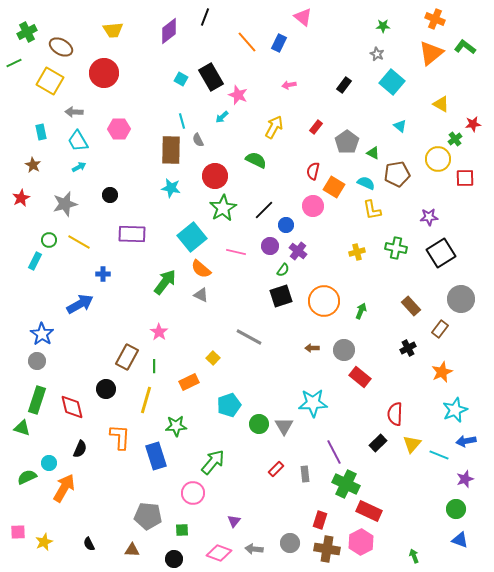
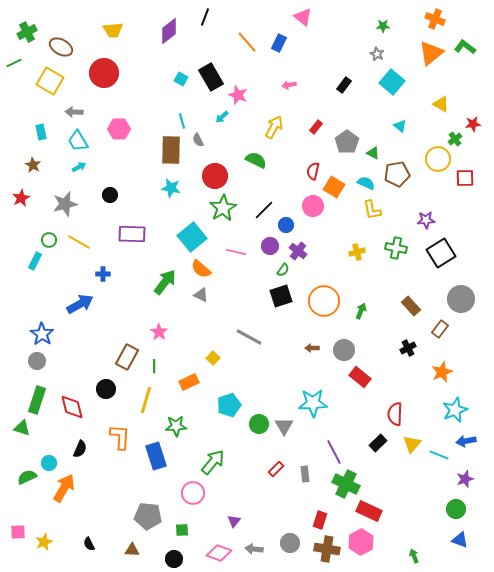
purple star at (429, 217): moved 3 px left, 3 px down
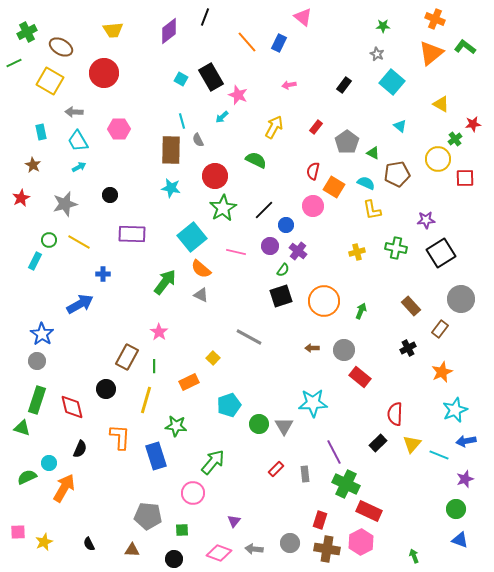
green star at (176, 426): rotated 10 degrees clockwise
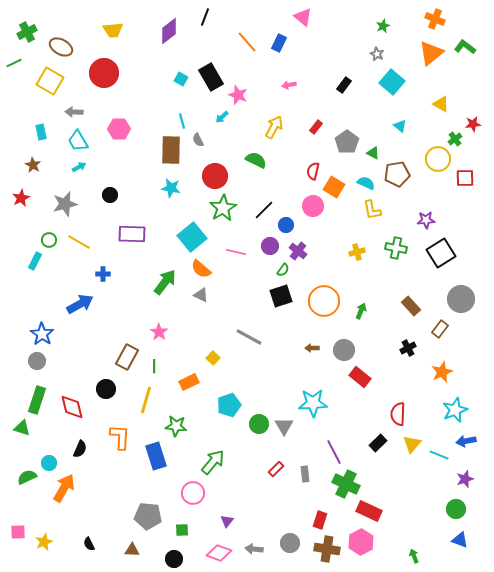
green star at (383, 26): rotated 24 degrees counterclockwise
red semicircle at (395, 414): moved 3 px right
purple triangle at (234, 521): moved 7 px left
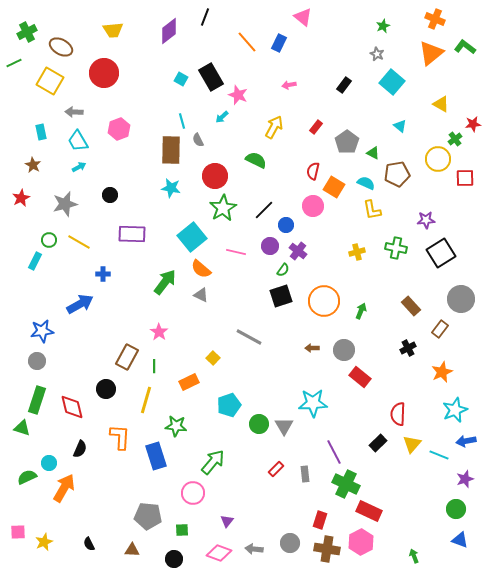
pink hexagon at (119, 129): rotated 20 degrees counterclockwise
blue star at (42, 334): moved 3 px up; rotated 30 degrees clockwise
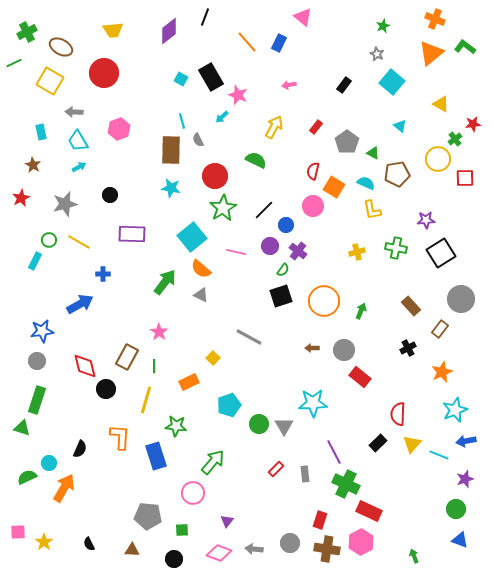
red diamond at (72, 407): moved 13 px right, 41 px up
yellow star at (44, 542): rotated 12 degrees counterclockwise
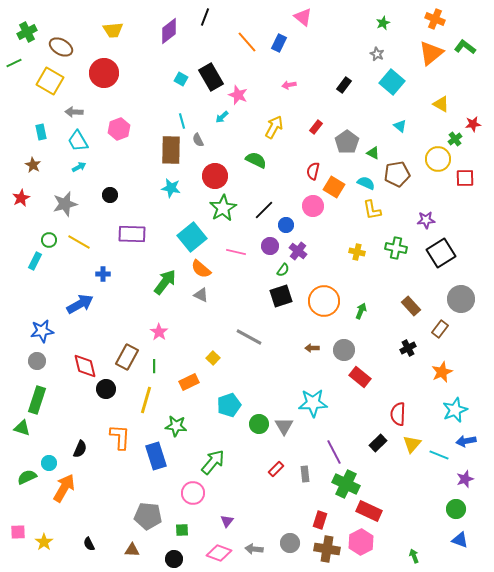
green star at (383, 26): moved 3 px up
yellow cross at (357, 252): rotated 28 degrees clockwise
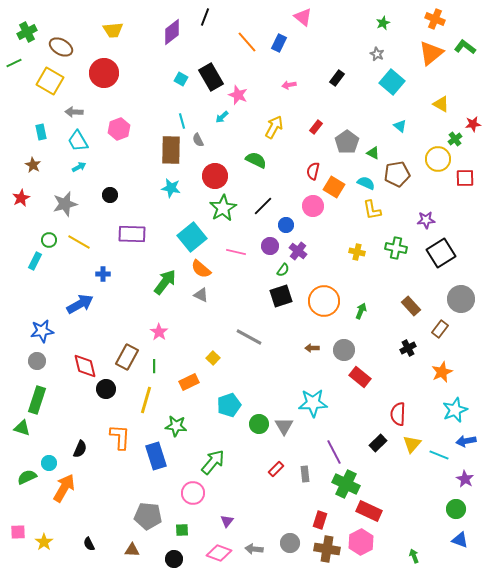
purple diamond at (169, 31): moved 3 px right, 1 px down
black rectangle at (344, 85): moved 7 px left, 7 px up
black line at (264, 210): moved 1 px left, 4 px up
purple star at (465, 479): rotated 24 degrees counterclockwise
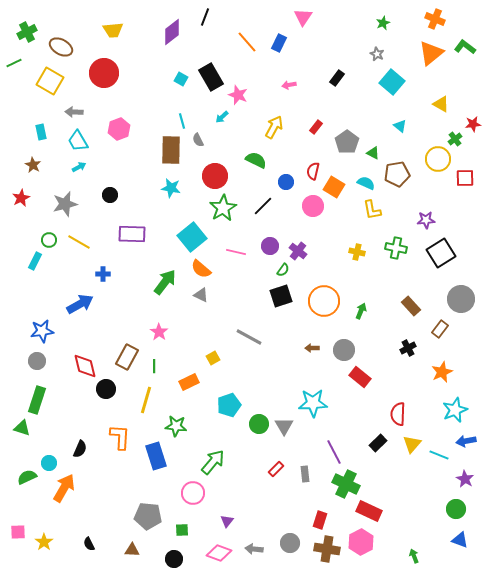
pink triangle at (303, 17): rotated 24 degrees clockwise
blue circle at (286, 225): moved 43 px up
yellow square at (213, 358): rotated 16 degrees clockwise
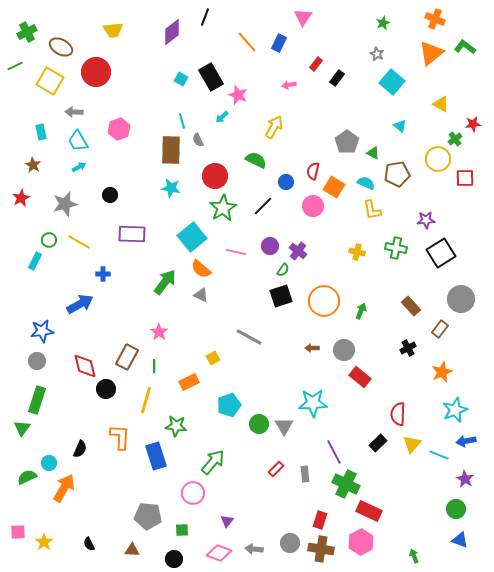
green line at (14, 63): moved 1 px right, 3 px down
red circle at (104, 73): moved 8 px left, 1 px up
red rectangle at (316, 127): moved 63 px up
green triangle at (22, 428): rotated 48 degrees clockwise
brown cross at (327, 549): moved 6 px left
